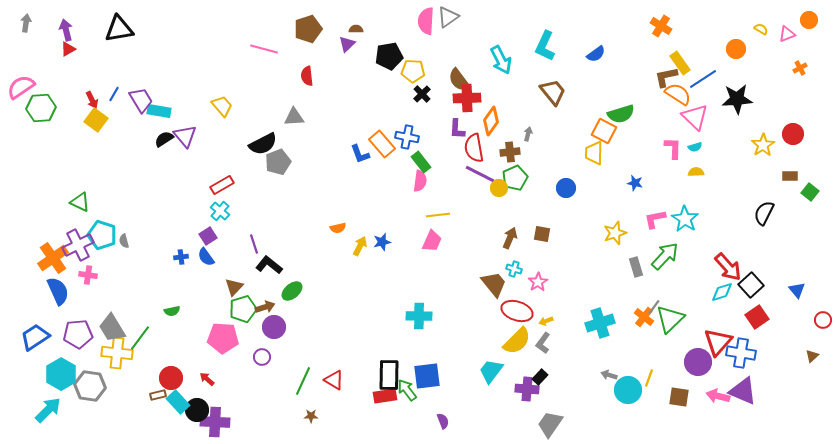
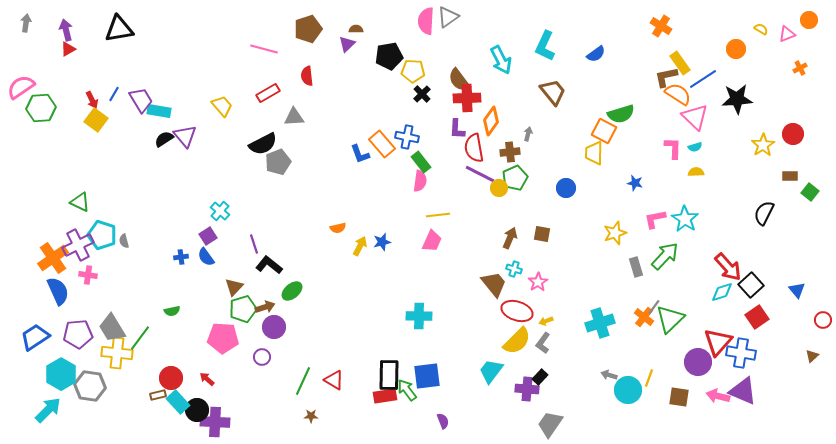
red rectangle at (222, 185): moved 46 px right, 92 px up
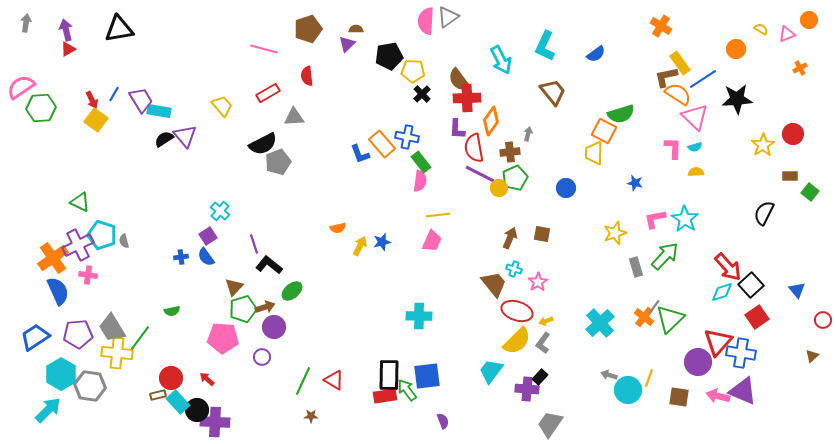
cyan cross at (600, 323): rotated 24 degrees counterclockwise
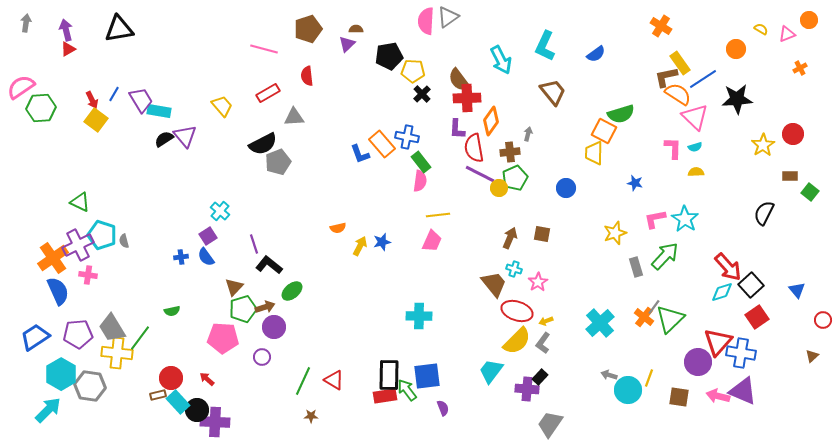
purple semicircle at (443, 421): moved 13 px up
